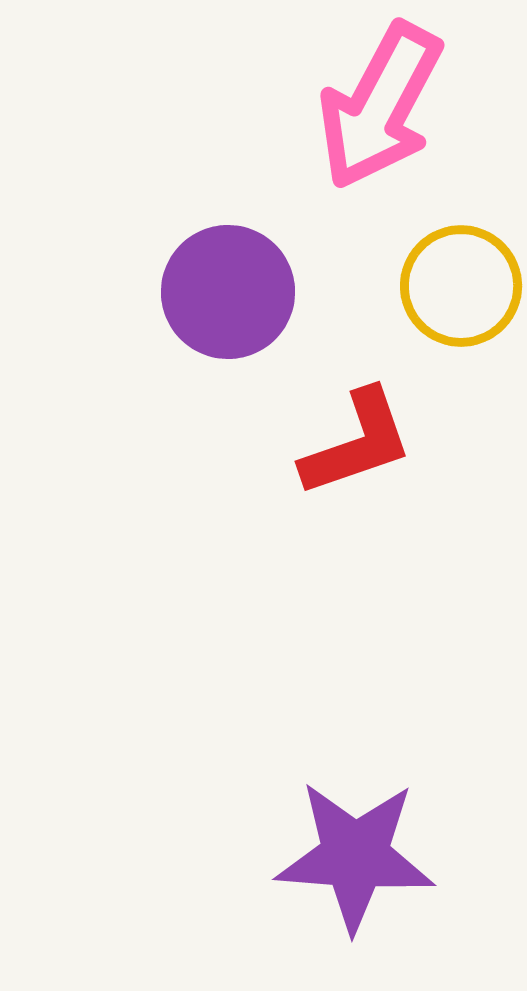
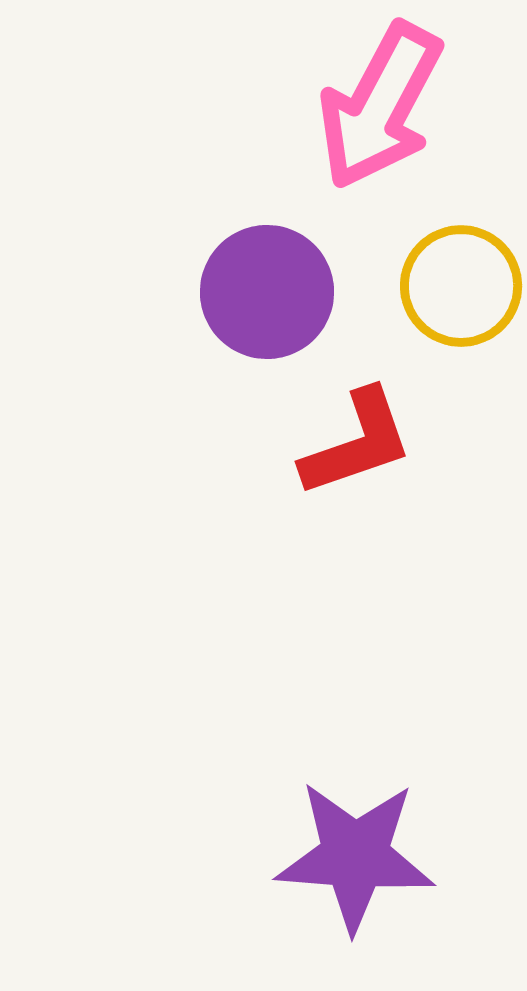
purple circle: moved 39 px right
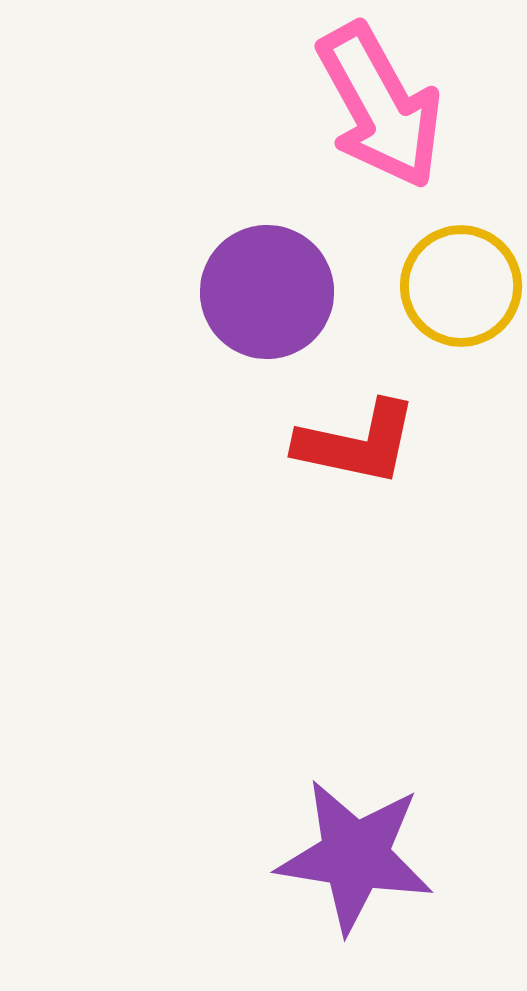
pink arrow: rotated 57 degrees counterclockwise
red L-shape: rotated 31 degrees clockwise
purple star: rotated 5 degrees clockwise
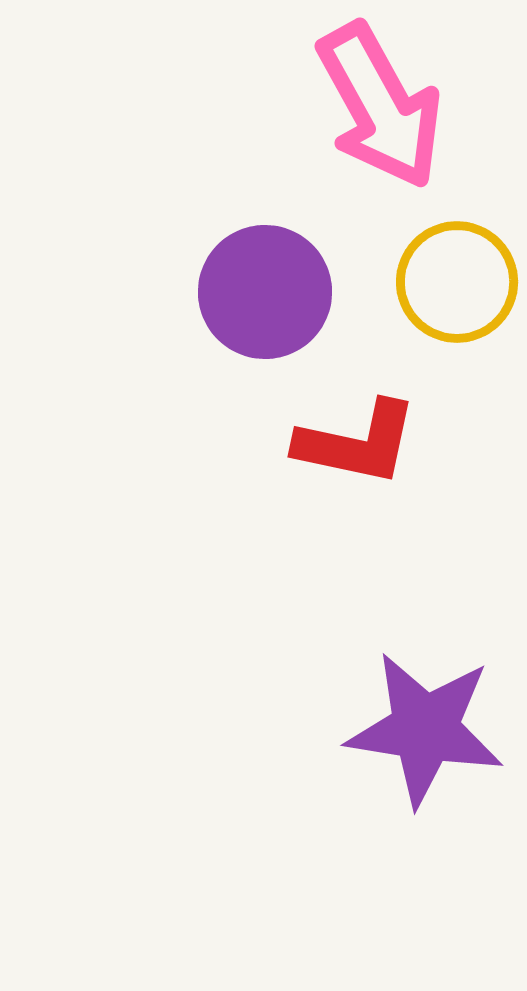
yellow circle: moved 4 px left, 4 px up
purple circle: moved 2 px left
purple star: moved 70 px right, 127 px up
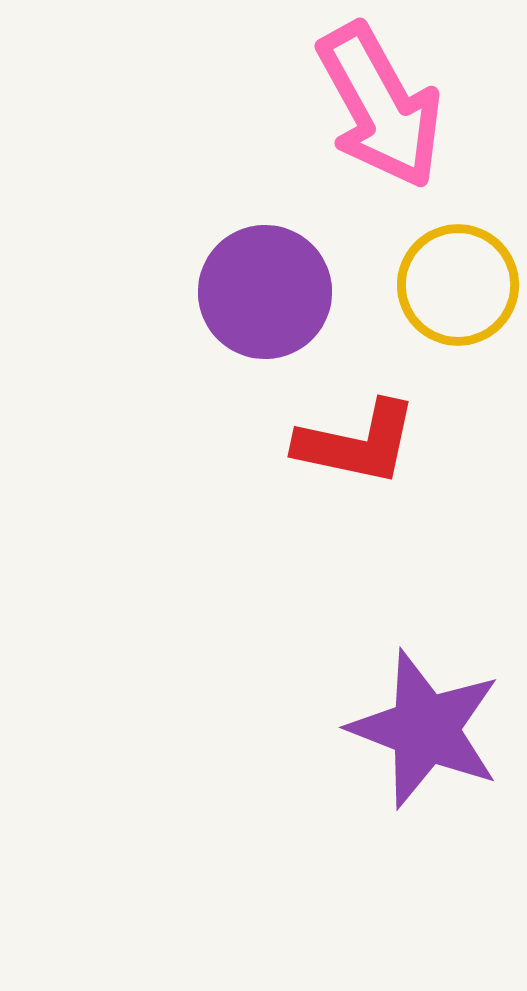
yellow circle: moved 1 px right, 3 px down
purple star: rotated 12 degrees clockwise
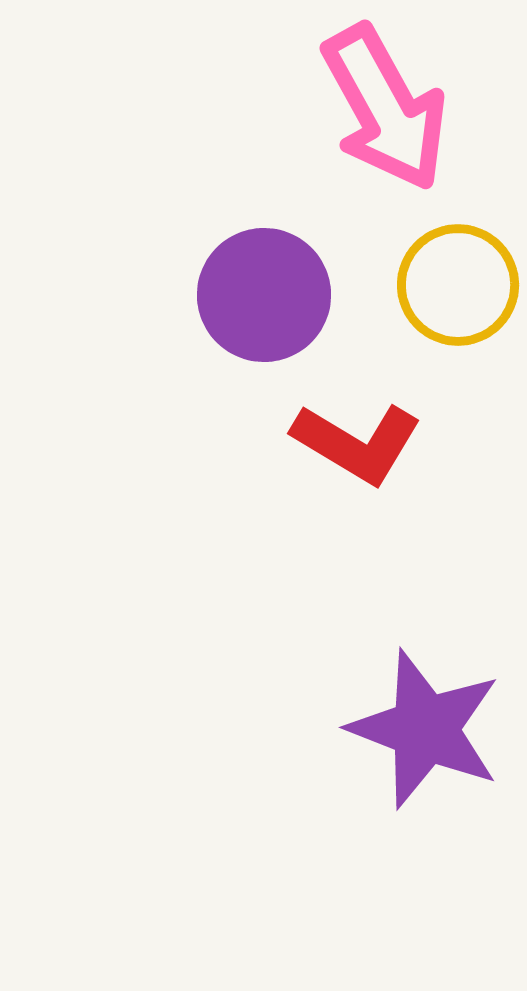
pink arrow: moved 5 px right, 2 px down
purple circle: moved 1 px left, 3 px down
red L-shape: rotated 19 degrees clockwise
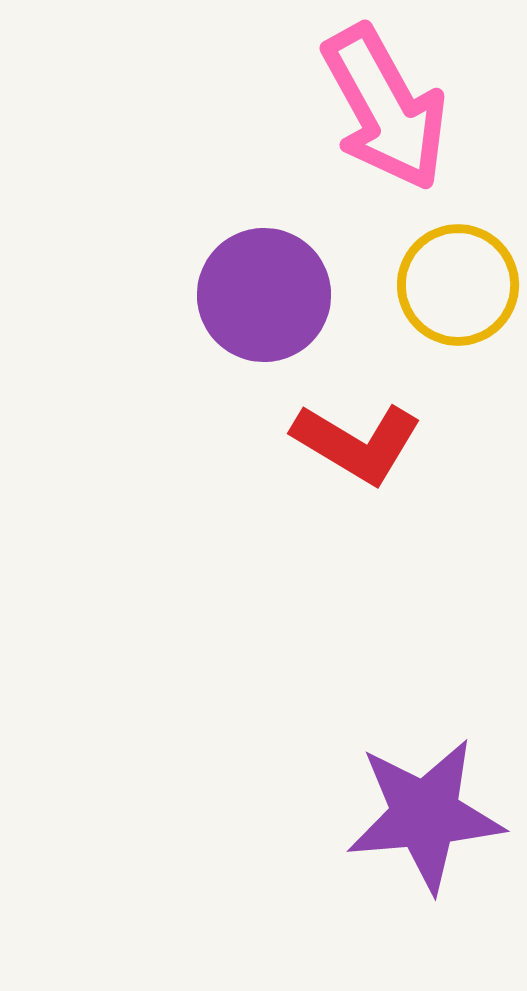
purple star: moved 86 px down; rotated 26 degrees counterclockwise
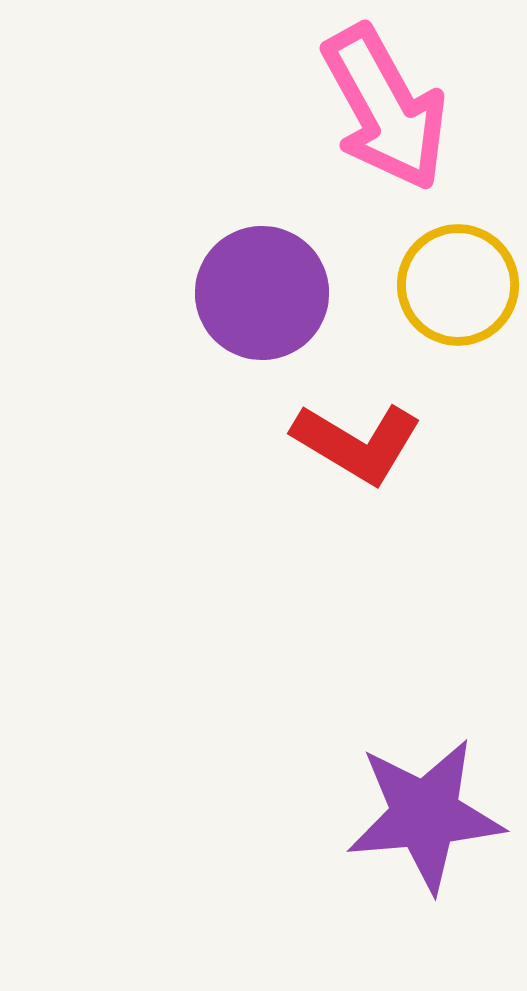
purple circle: moved 2 px left, 2 px up
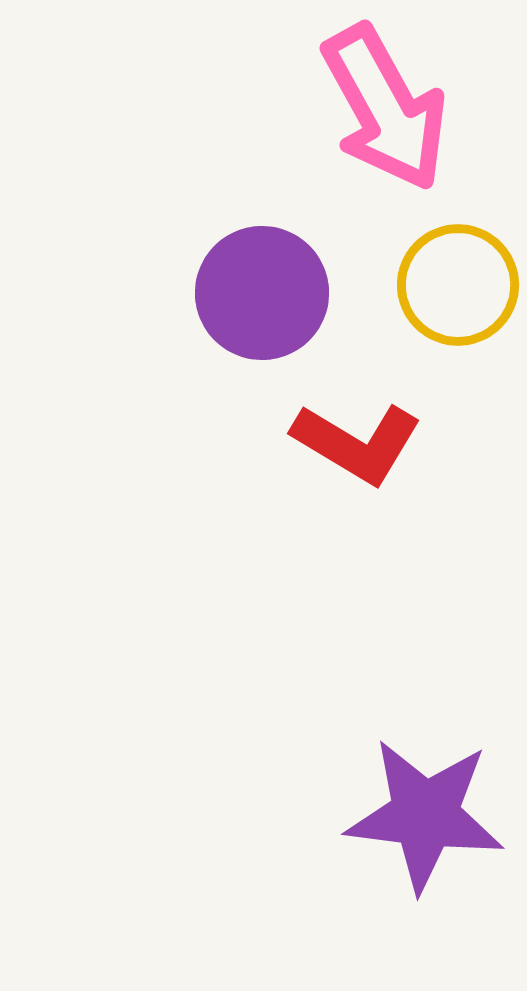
purple star: rotated 12 degrees clockwise
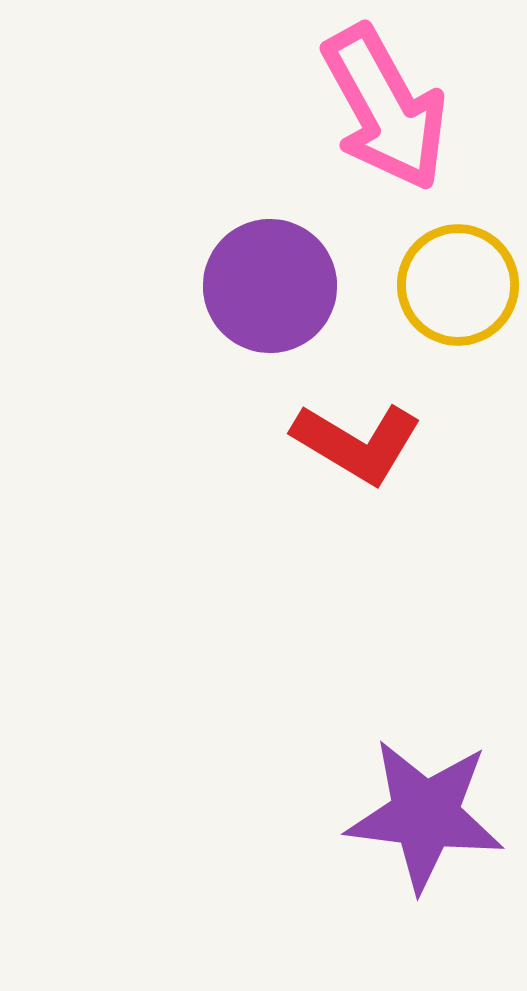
purple circle: moved 8 px right, 7 px up
